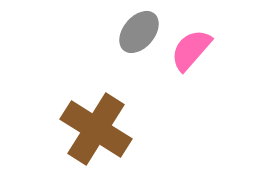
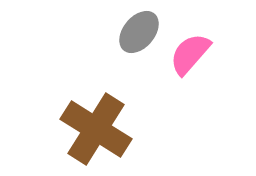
pink semicircle: moved 1 px left, 4 px down
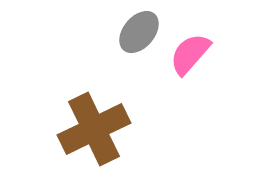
brown cross: moved 2 px left; rotated 32 degrees clockwise
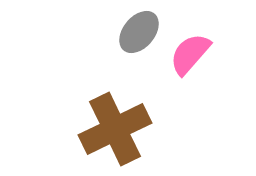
brown cross: moved 21 px right
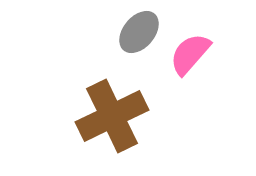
brown cross: moved 3 px left, 13 px up
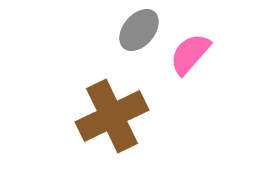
gray ellipse: moved 2 px up
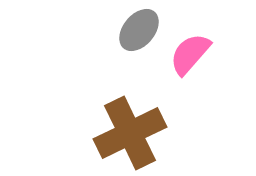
brown cross: moved 18 px right, 17 px down
